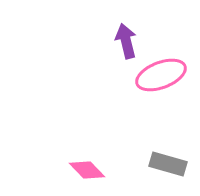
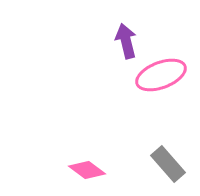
gray rectangle: rotated 33 degrees clockwise
pink diamond: rotated 9 degrees counterclockwise
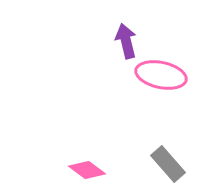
pink ellipse: rotated 33 degrees clockwise
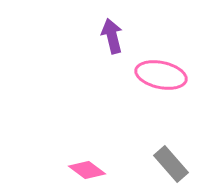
purple arrow: moved 14 px left, 5 px up
gray rectangle: moved 3 px right
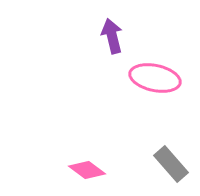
pink ellipse: moved 6 px left, 3 px down
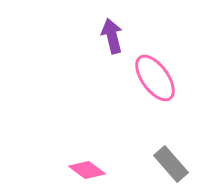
pink ellipse: rotated 42 degrees clockwise
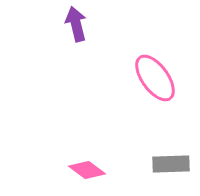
purple arrow: moved 36 px left, 12 px up
gray rectangle: rotated 51 degrees counterclockwise
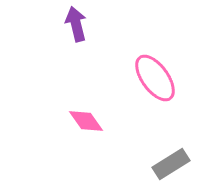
gray rectangle: rotated 30 degrees counterclockwise
pink diamond: moved 1 px left, 49 px up; rotated 18 degrees clockwise
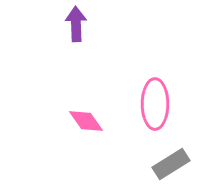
purple arrow: rotated 12 degrees clockwise
pink ellipse: moved 26 px down; rotated 36 degrees clockwise
